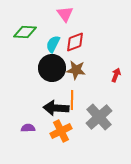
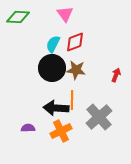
green diamond: moved 7 px left, 15 px up
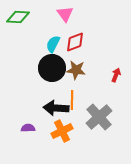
orange cross: moved 1 px right
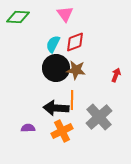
black circle: moved 4 px right
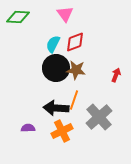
orange line: moved 2 px right; rotated 18 degrees clockwise
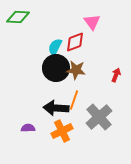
pink triangle: moved 27 px right, 8 px down
cyan semicircle: moved 2 px right, 3 px down
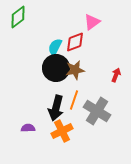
green diamond: rotated 40 degrees counterclockwise
pink triangle: rotated 30 degrees clockwise
brown star: moved 1 px left; rotated 18 degrees counterclockwise
black arrow: rotated 80 degrees counterclockwise
gray cross: moved 2 px left, 6 px up; rotated 16 degrees counterclockwise
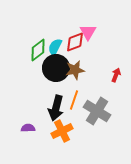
green diamond: moved 20 px right, 33 px down
pink triangle: moved 4 px left, 10 px down; rotated 24 degrees counterclockwise
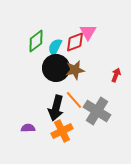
green diamond: moved 2 px left, 9 px up
orange line: rotated 60 degrees counterclockwise
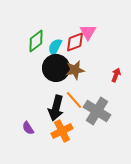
purple semicircle: rotated 120 degrees counterclockwise
